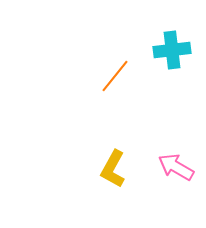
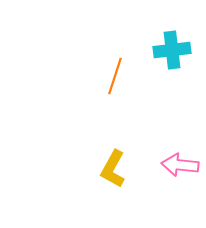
orange line: rotated 21 degrees counterclockwise
pink arrow: moved 4 px right, 2 px up; rotated 24 degrees counterclockwise
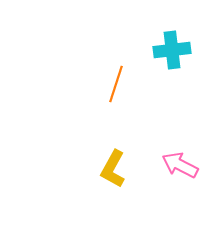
orange line: moved 1 px right, 8 px down
pink arrow: rotated 21 degrees clockwise
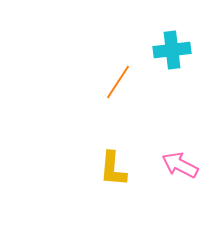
orange line: moved 2 px right, 2 px up; rotated 15 degrees clockwise
yellow L-shape: rotated 24 degrees counterclockwise
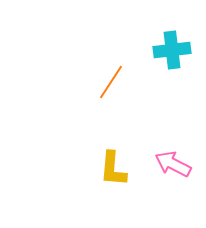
orange line: moved 7 px left
pink arrow: moved 7 px left, 1 px up
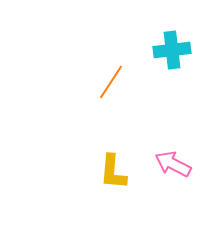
yellow L-shape: moved 3 px down
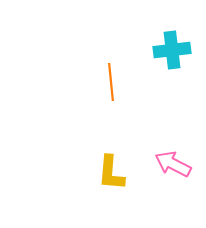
orange line: rotated 39 degrees counterclockwise
yellow L-shape: moved 2 px left, 1 px down
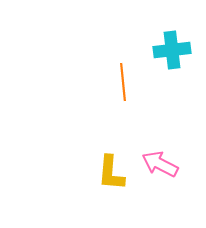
orange line: moved 12 px right
pink arrow: moved 13 px left
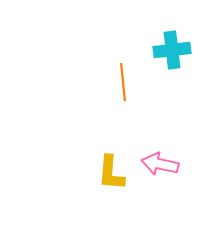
pink arrow: rotated 15 degrees counterclockwise
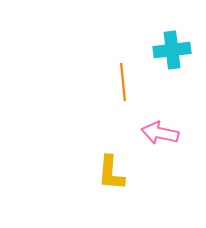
pink arrow: moved 31 px up
